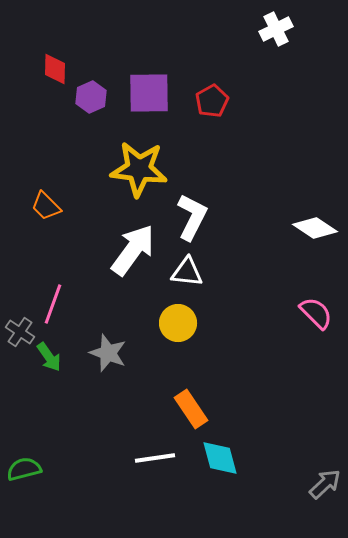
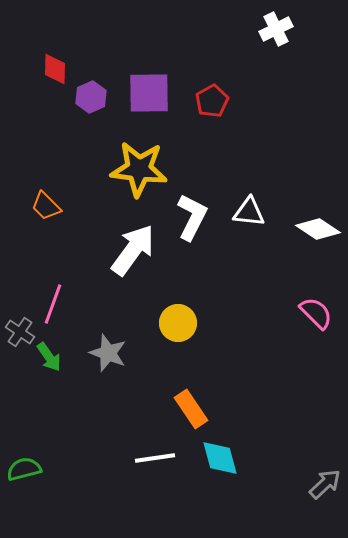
white diamond: moved 3 px right, 1 px down
white triangle: moved 62 px right, 60 px up
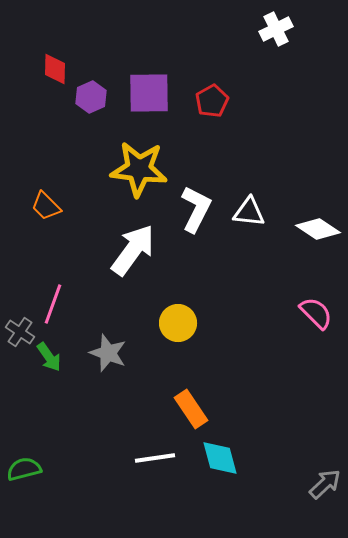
white L-shape: moved 4 px right, 8 px up
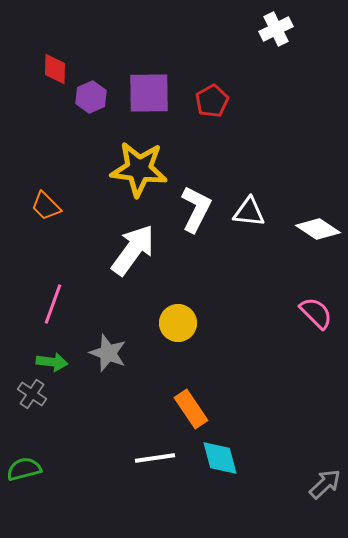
gray cross: moved 12 px right, 62 px down
green arrow: moved 3 px right, 5 px down; rotated 48 degrees counterclockwise
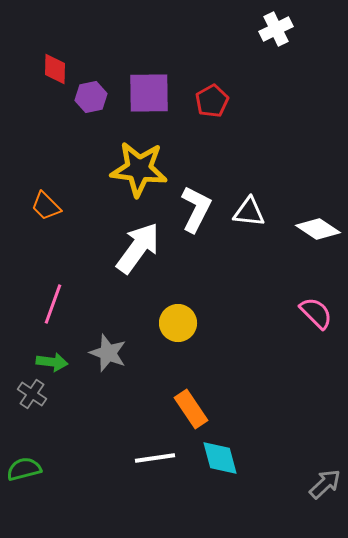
purple hexagon: rotated 12 degrees clockwise
white arrow: moved 5 px right, 2 px up
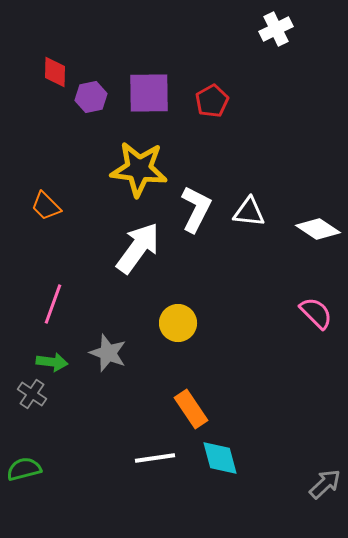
red diamond: moved 3 px down
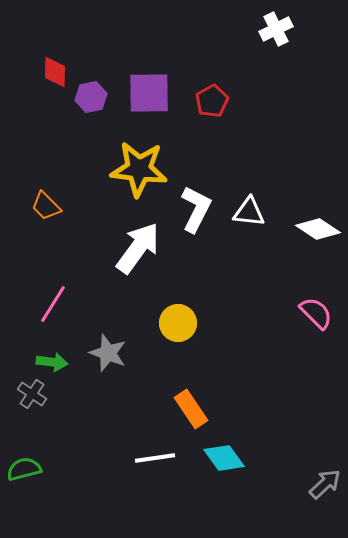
pink line: rotated 12 degrees clockwise
cyan diamond: moved 4 px right; rotated 21 degrees counterclockwise
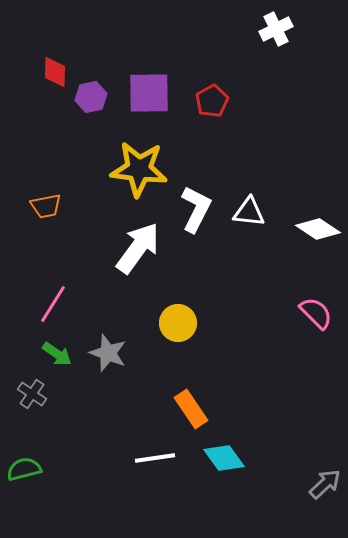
orange trapezoid: rotated 56 degrees counterclockwise
green arrow: moved 5 px right, 8 px up; rotated 28 degrees clockwise
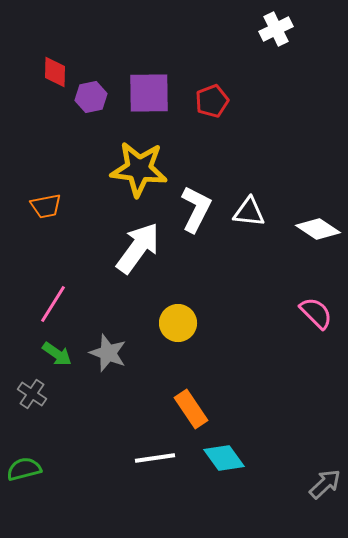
red pentagon: rotated 8 degrees clockwise
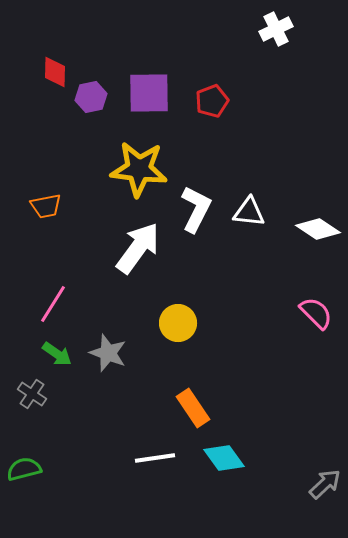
orange rectangle: moved 2 px right, 1 px up
